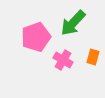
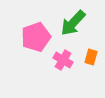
orange rectangle: moved 2 px left
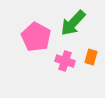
pink pentagon: rotated 24 degrees counterclockwise
pink cross: moved 2 px right, 1 px down; rotated 12 degrees counterclockwise
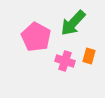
orange rectangle: moved 2 px left, 1 px up
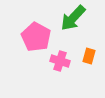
green arrow: moved 5 px up
pink cross: moved 5 px left
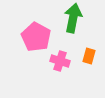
green arrow: rotated 148 degrees clockwise
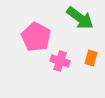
green arrow: moved 7 px right; rotated 116 degrees clockwise
orange rectangle: moved 2 px right, 2 px down
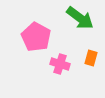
pink cross: moved 3 px down
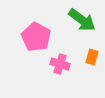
green arrow: moved 2 px right, 2 px down
orange rectangle: moved 1 px right, 1 px up
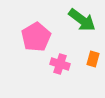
pink pentagon: rotated 12 degrees clockwise
orange rectangle: moved 1 px right, 2 px down
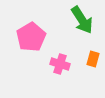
green arrow: rotated 20 degrees clockwise
pink pentagon: moved 5 px left
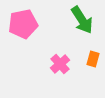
pink pentagon: moved 8 px left, 13 px up; rotated 20 degrees clockwise
pink cross: rotated 30 degrees clockwise
